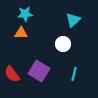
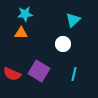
red semicircle: rotated 30 degrees counterclockwise
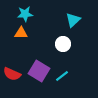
cyan line: moved 12 px left, 2 px down; rotated 40 degrees clockwise
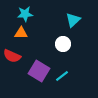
red semicircle: moved 18 px up
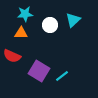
white circle: moved 13 px left, 19 px up
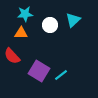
red semicircle: rotated 24 degrees clockwise
cyan line: moved 1 px left, 1 px up
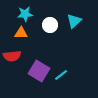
cyan triangle: moved 1 px right, 1 px down
red semicircle: rotated 54 degrees counterclockwise
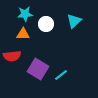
white circle: moved 4 px left, 1 px up
orange triangle: moved 2 px right, 1 px down
purple square: moved 1 px left, 2 px up
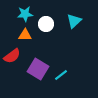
orange triangle: moved 2 px right, 1 px down
red semicircle: rotated 30 degrees counterclockwise
